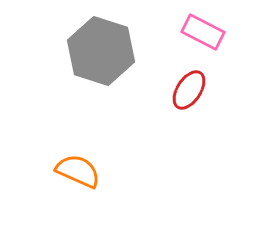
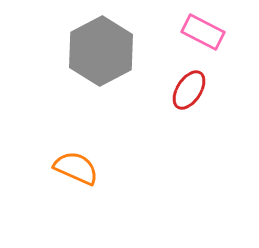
gray hexagon: rotated 14 degrees clockwise
orange semicircle: moved 2 px left, 3 px up
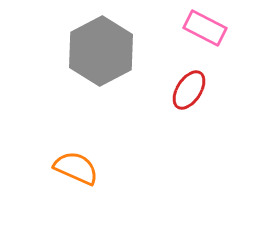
pink rectangle: moved 2 px right, 4 px up
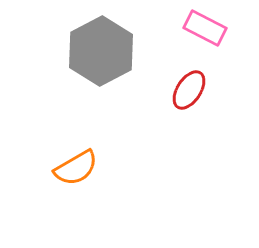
orange semicircle: rotated 126 degrees clockwise
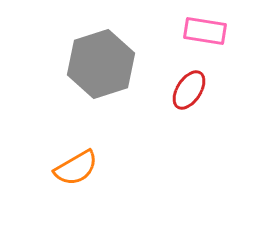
pink rectangle: moved 3 px down; rotated 18 degrees counterclockwise
gray hexagon: moved 13 px down; rotated 10 degrees clockwise
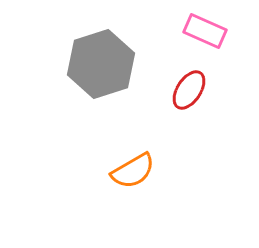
pink rectangle: rotated 15 degrees clockwise
orange semicircle: moved 57 px right, 3 px down
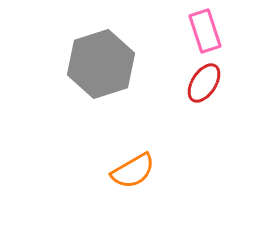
pink rectangle: rotated 48 degrees clockwise
red ellipse: moved 15 px right, 7 px up
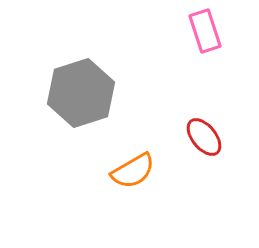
gray hexagon: moved 20 px left, 29 px down
red ellipse: moved 54 px down; rotated 72 degrees counterclockwise
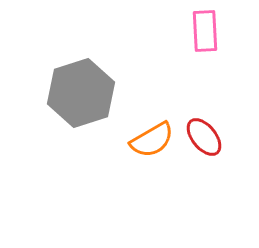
pink rectangle: rotated 15 degrees clockwise
orange semicircle: moved 19 px right, 31 px up
